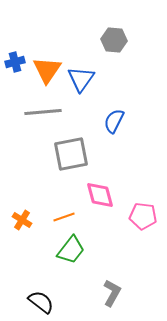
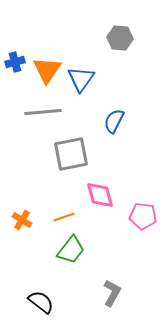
gray hexagon: moved 6 px right, 2 px up
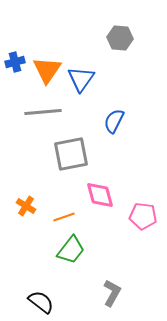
orange cross: moved 4 px right, 14 px up
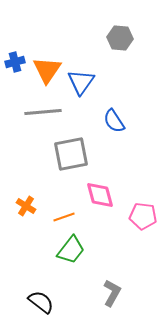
blue triangle: moved 3 px down
blue semicircle: rotated 60 degrees counterclockwise
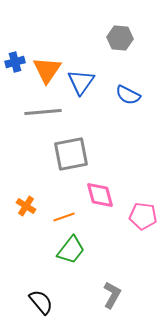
blue semicircle: moved 14 px right, 26 px up; rotated 30 degrees counterclockwise
gray L-shape: moved 2 px down
black semicircle: rotated 12 degrees clockwise
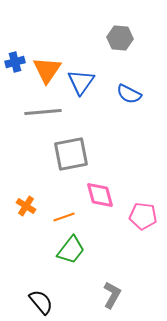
blue semicircle: moved 1 px right, 1 px up
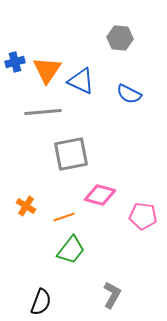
blue triangle: moved 1 px up; rotated 40 degrees counterclockwise
pink diamond: rotated 60 degrees counterclockwise
black semicircle: rotated 60 degrees clockwise
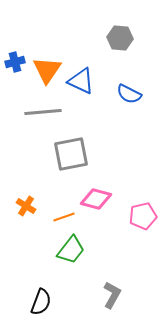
pink diamond: moved 4 px left, 4 px down
pink pentagon: rotated 20 degrees counterclockwise
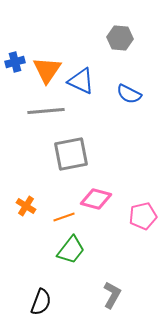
gray line: moved 3 px right, 1 px up
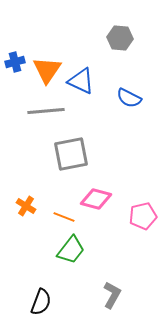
blue semicircle: moved 4 px down
orange line: rotated 40 degrees clockwise
